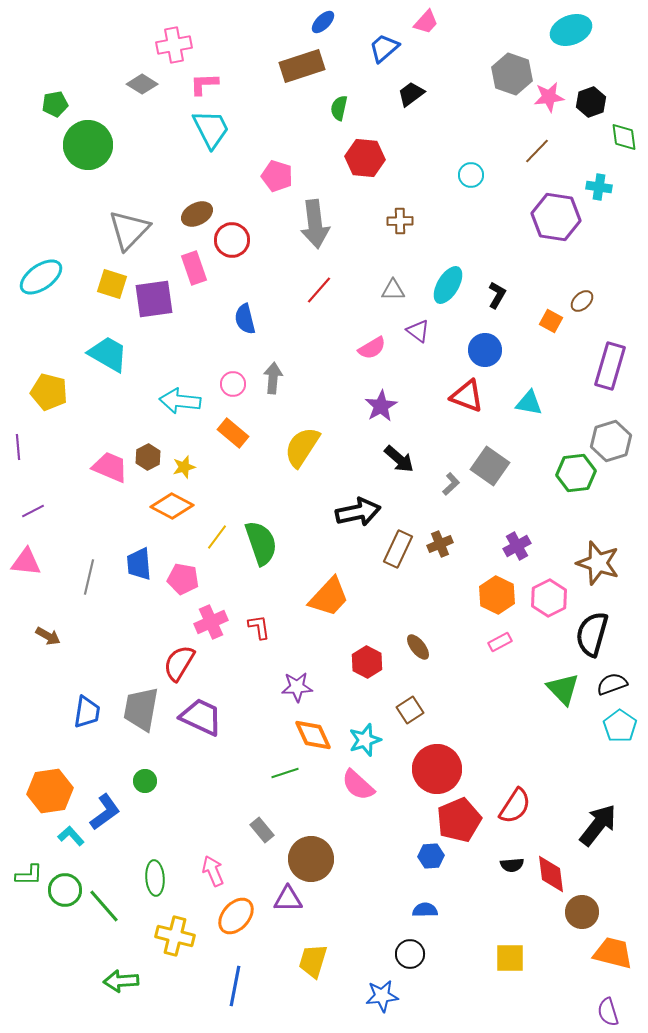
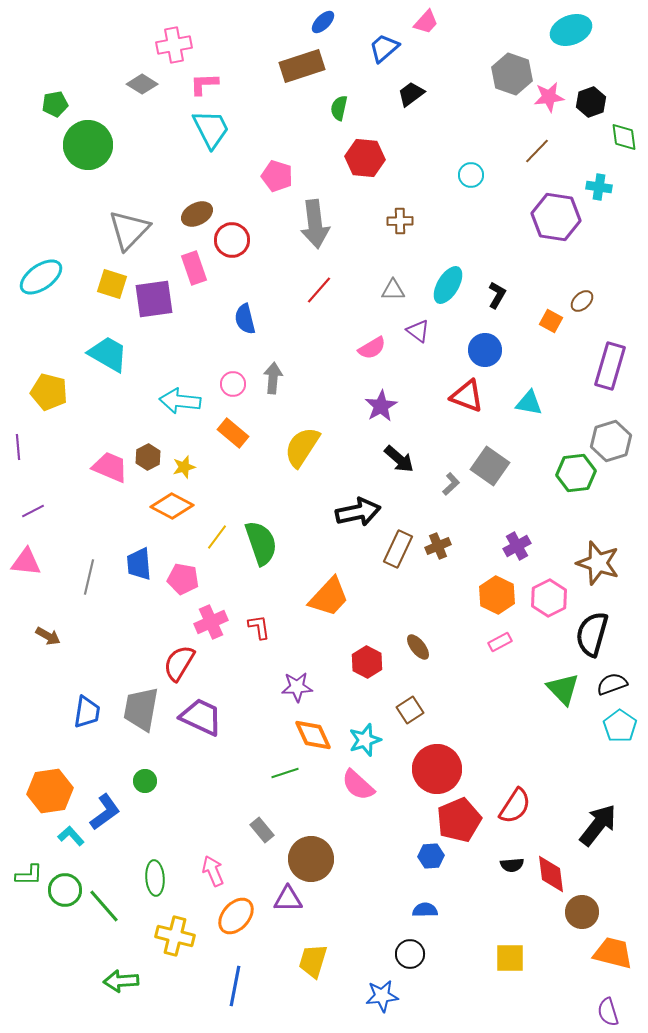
brown cross at (440, 544): moved 2 px left, 2 px down
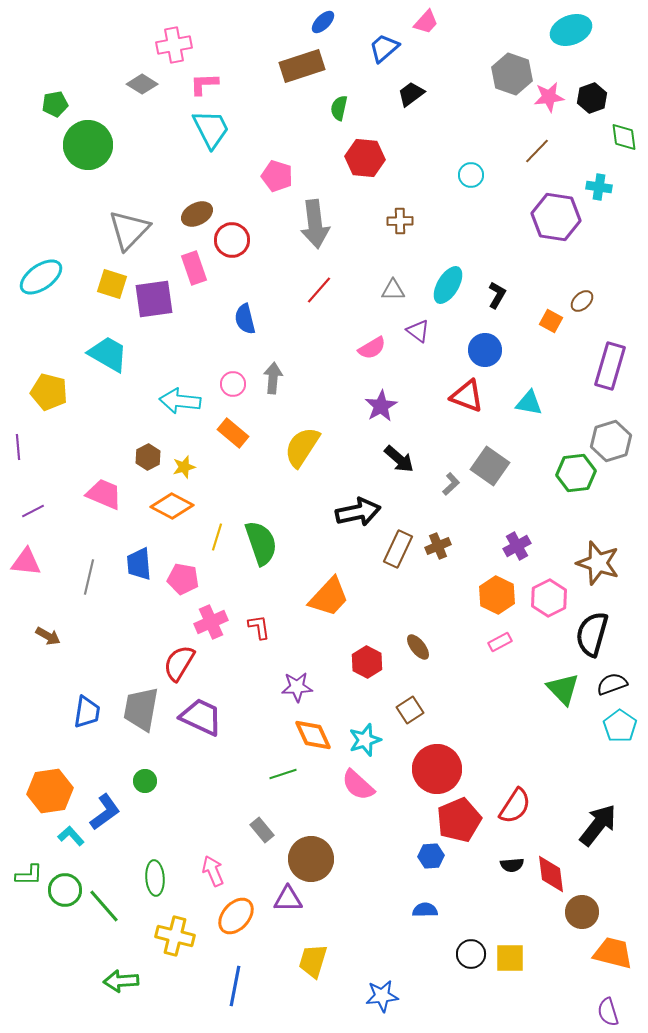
black hexagon at (591, 102): moved 1 px right, 4 px up
pink trapezoid at (110, 467): moved 6 px left, 27 px down
yellow line at (217, 537): rotated 20 degrees counterclockwise
green line at (285, 773): moved 2 px left, 1 px down
black circle at (410, 954): moved 61 px right
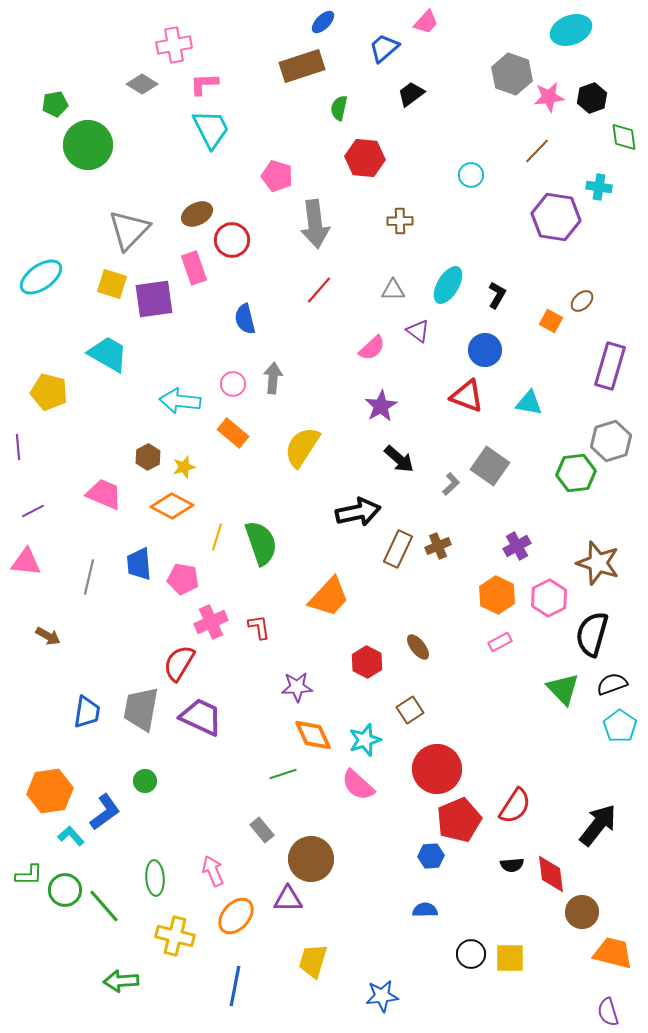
pink semicircle at (372, 348): rotated 12 degrees counterclockwise
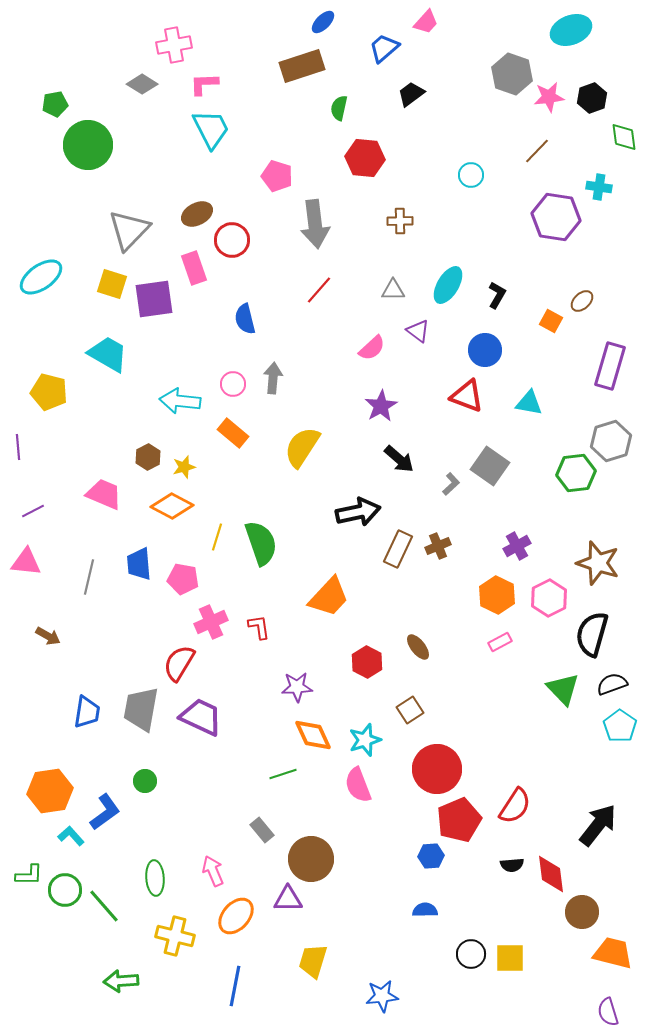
pink semicircle at (358, 785): rotated 27 degrees clockwise
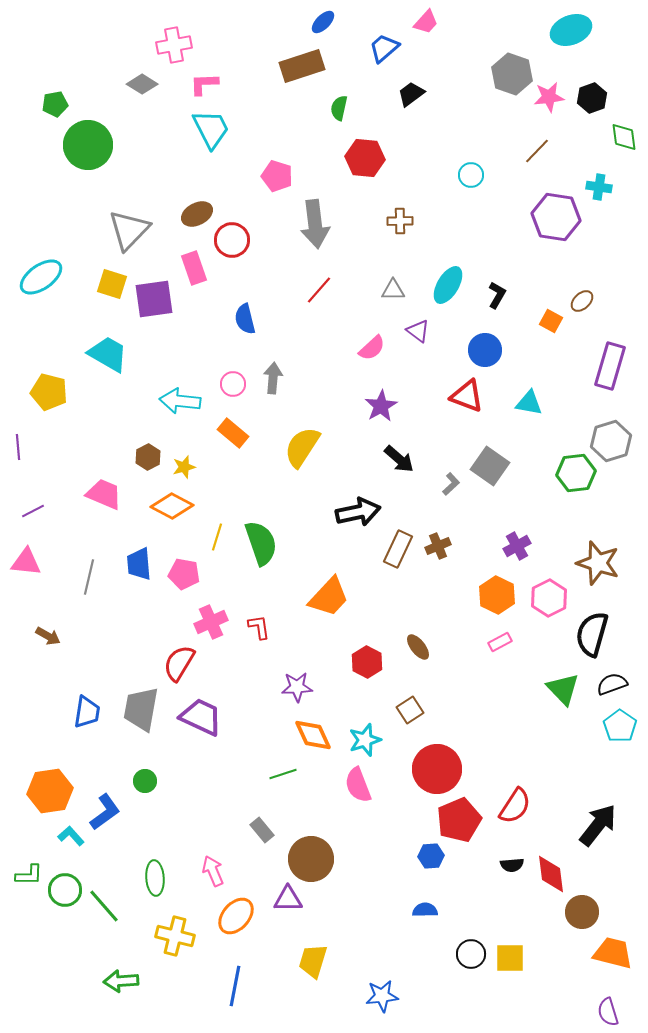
pink pentagon at (183, 579): moved 1 px right, 5 px up
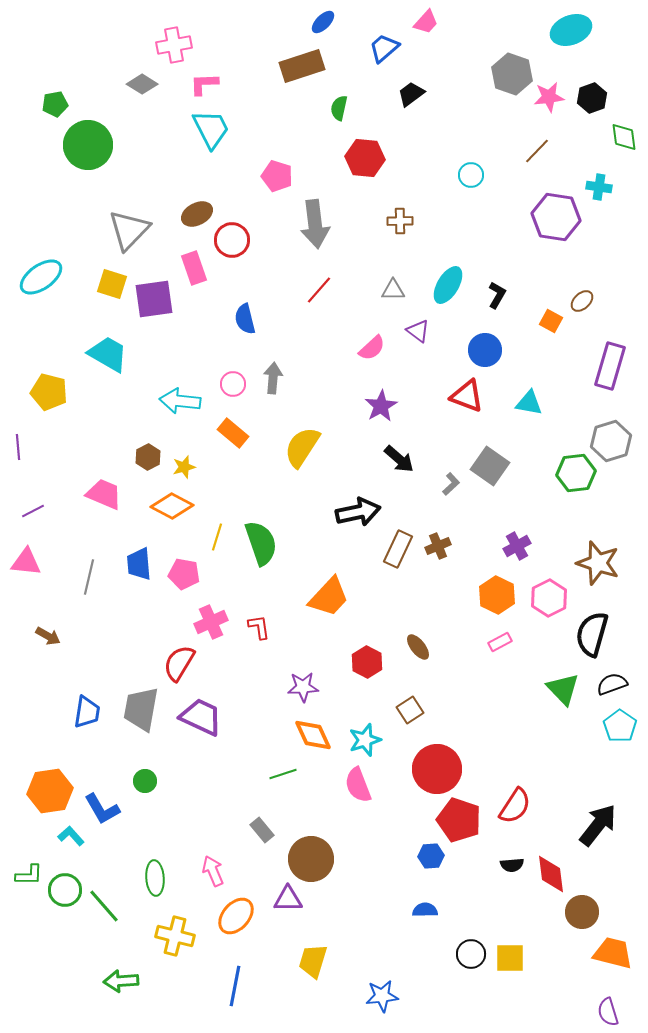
purple star at (297, 687): moved 6 px right
blue L-shape at (105, 812): moved 3 px left, 3 px up; rotated 96 degrees clockwise
red pentagon at (459, 820): rotated 30 degrees counterclockwise
